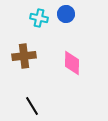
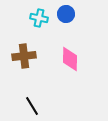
pink diamond: moved 2 px left, 4 px up
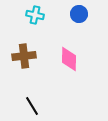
blue circle: moved 13 px right
cyan cross: moved 4 px left, 3 px up
pink diamond: moved 1 px left
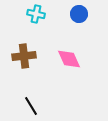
cyan cross: moved 1 px right, 1 px up
pink diamond: rotated 25 degrees counterclockwise
black line: moved 1 px left
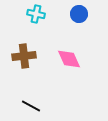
black line: rotated 30 degrees counterclockwise
